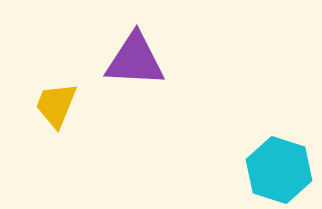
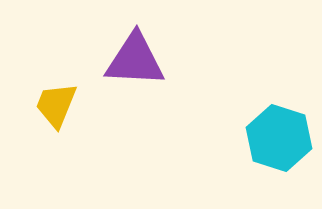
cyan hexagon: moved 32 px up
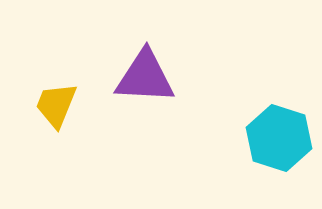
purple triangle: moved 10 px right, 17 px down
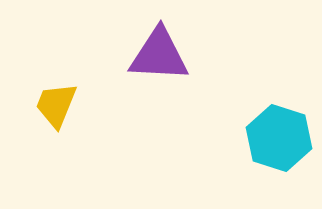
purple triangle: moved 14 px right, 22 px up
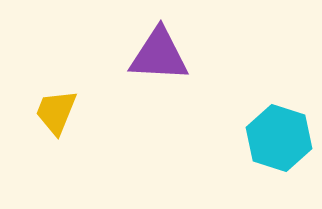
yellow trapezoid: moved 7 px down
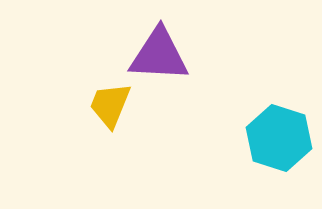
yellow trapezoid: moved 54 px right, 7 px up
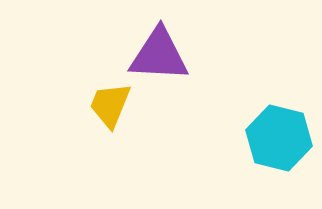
cyan hexagon: rotated 4 degrees counterclockwise
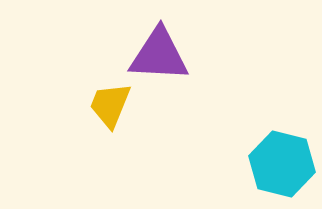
cyan hexagon: moved 3 px right, 26 px down
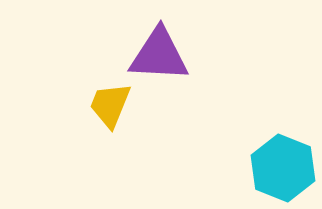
cyan hexagon: moved 1 px right, 4 px down; rotated 8 degrees clockwise
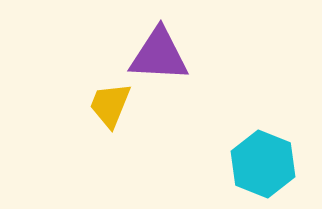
cyan hexagon: moved 20 px left, 4 px up
